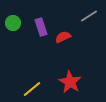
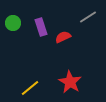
gray line: moved 1 px left, 1 px down
yellow line: moved 2 px left, 1 px up
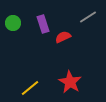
purple rectangle: moved 2 px right, 3 px up
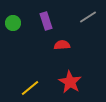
purple rectangle: moved 3 px right, 3 px up
red semicircle: moved 1 px left, 8 px down; rotated 21 degrees clockwise
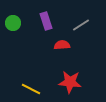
gray line: moved 7 px left, 8 px down
red star: rotated 25 degrees counterclockwise
yellow line: moved 1 px right, 1 px down; rotated 66 degrees clockwise
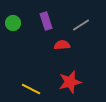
red star: rotated 20 degrees counterclockwise
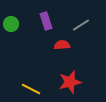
green circle: moved 2 px left, 1 px down
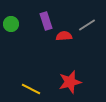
gray line: moved 6 px right
red semicircle: moved 2 px right, 9 px up
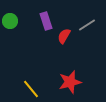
green circle: moved 1 px left, 3 px up
red semicircle: rotated 56 degrees counterclockwise
yellow line: rotated 24 degrees clockwise
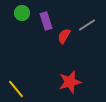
green circle: moved 12 px right, 8 px up
yellow line: moved 15 px left
